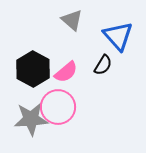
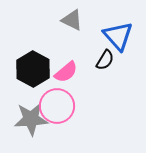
gray triangle: rotated 15 degrees counterclockwise
black semicircle: moved 2 px right, 5 px up
pink circle: moved 1 px left, 1 px up
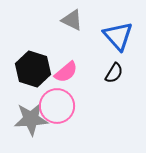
black semicircle: moved 9 px right, 13 px down
black hexagon: rotated 12 degrees counterclockwise
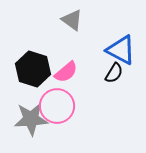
gray triangle: rotated 10 degrees clockwise
blue triangle: moved 3 px right, 14 px down; rotated 20 degrees counterclockwise
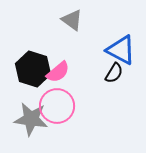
pink semicircle: moved 8 px left
gray star: rotated 12 degrees clockwise
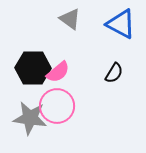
gray triangle: moved 2 px left, 1 px up
blue triangle: moved 26 px up
black hexagon: moved 1 px up; rotated 16 degrees counterclockwise
gray star: moved 1 px left, 1 px up
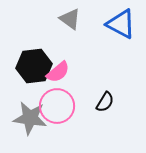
black hexagon: moved 1 px right, 2 px up; rotated 8 degrees counterclockwise
black semicircle: moved 9 px left, 29 px down
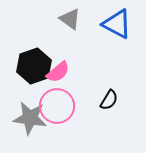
blue triangle: moved 4 px left
black hexagon: rotated 12 degrees counterclockwise
black semicircle: moved 4 px right, 2 px up
